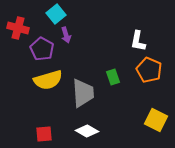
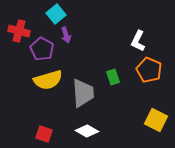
red cross: moved 1 px right, 3 px down
white L-shape: rotated 15 degrees clockwise
red square: rotated 24 degrees clockwise
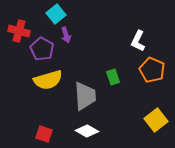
orange pentagon: moved 3 px right
gray trapezoid: moved 2 px right, 3 px down
yellow square: rotated 25 degrees clockwise
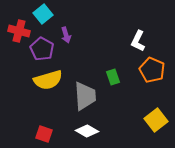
cyan square: moved 13 px left
